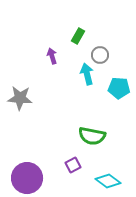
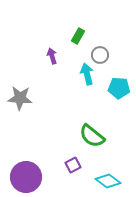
green semicircle: rotated 28 degrees clockwise
purple circle: moved 1 px left, 1 px up
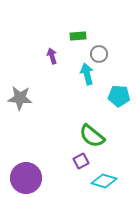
green rectangle: rotated 56 degrees clockwise
gray circle: moved 1 px left, 1 px up
cyan pentagon: moved 8 px down
purple square: moved 8 px right, 4 px up
purple circle: moved 1 px down
cyan diamond: moved 4 px left; rotated 20 degrees counterclockwise
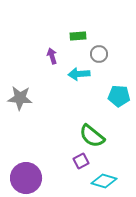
cyan arrow: moved 8 px left; rotated 80 degrees counterclockwise
